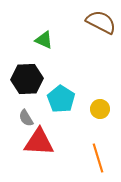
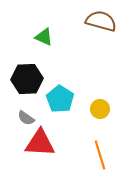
brown semicircle: moved 1 px up; rotated 12 degrees counterclockwise
green triangle: moved 3 px up
cyan pentagon: moved 1 px left
gray semicircle: rotated 24 degrees counterclockwise
red triangle: moved 1 px right, 1 px down
orange line: moved 2 px right, 3 px up
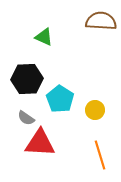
brown semicircle: rotated 12 degrees counterclockwise
yellow circle: moved 5 px left, 1 px down
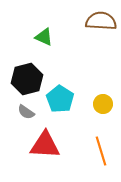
black hexagon: rotated 12 degrees counterclockwise
yellow circle: moved 8 px right, 6 px up
gray semicircle: moved 6 px up
red triangle: moved 5 px right, 2 px down
orange line: moved 1 px right, 4 px up
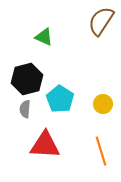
brown semicircle: rotated 60 degrees counterclockwise
gray semicircle: moved 1 px left, 3 px up; rotated 60 degrees clockwise
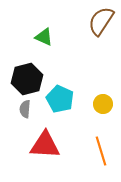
cyan pentagon: rotated 8 degrees counterclockwise
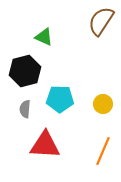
black hexagon: moved 2 px left, 8 px up
cyan pentagon: rotated 24 degrees counterclockwise
orange line: moved 2 px right; rotated 40 degrees clockwise
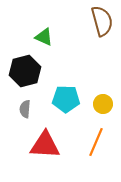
brown semicircle: moved 1 px right; rotated 132 degrees clockwise
cyan pentagon: moved 6 px right
orange line: moved 7 px left, 9 px up
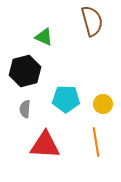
brown semicircle: moved 10 px left
orange line: rotated 32 degrees counterclockwise
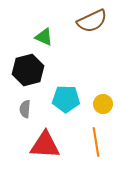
brown semicircle: rotated 80 degrees clockwise
black hexagon: moved 3 px right, 1 px up
